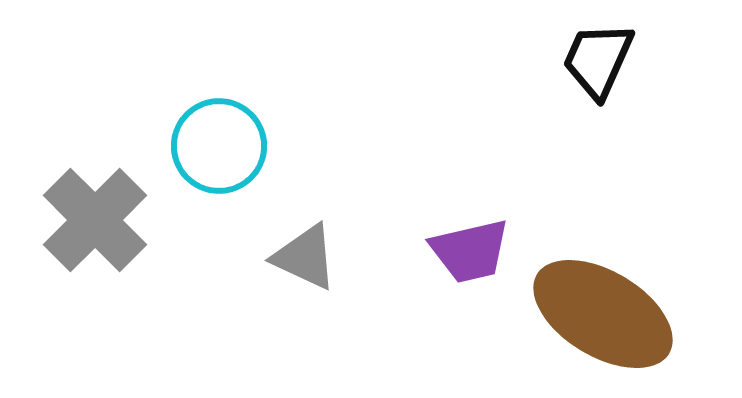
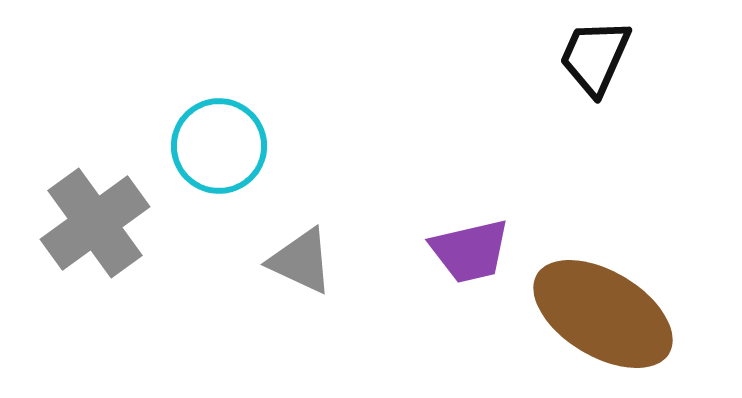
black trapezoid: moved 3 px left, 3 px up
gray cross: moved 3 px down; rotated 9 degrees clockwise
gray triangle: moved 4 px left, 4 px down
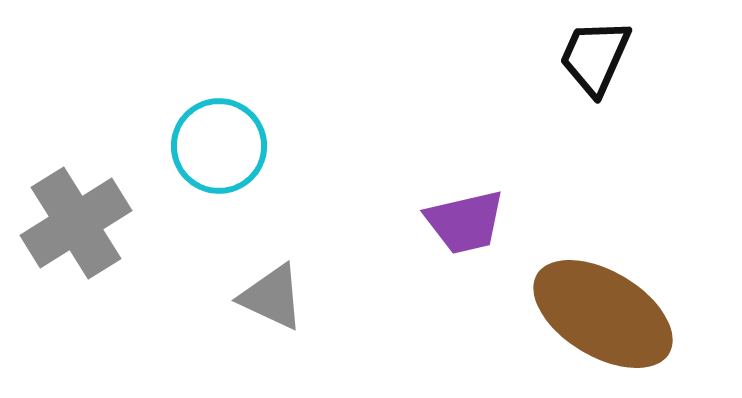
gray cross: moved 19 px left; rotated 4 degrees clockwise
purple trapezoid: moved 5 px left, 29 px up
gray triangle: moved 29 px left, 36 px down
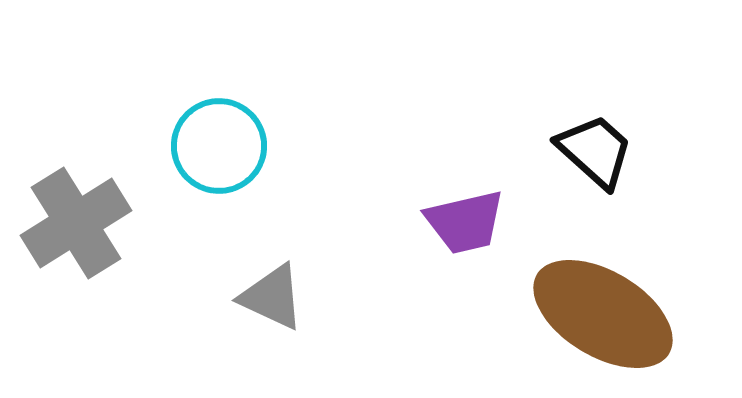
black trapezoid: moved 94 px down; rotated 108 degrees clockwise
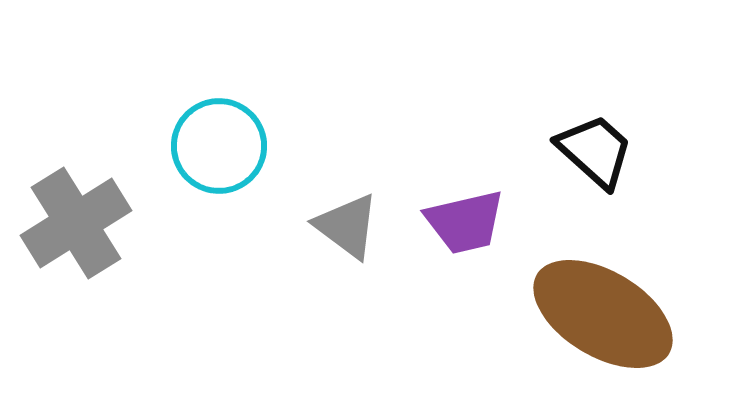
gray triangle: moved 75 px right, 71 px up; rotated 12 degrees clockwise
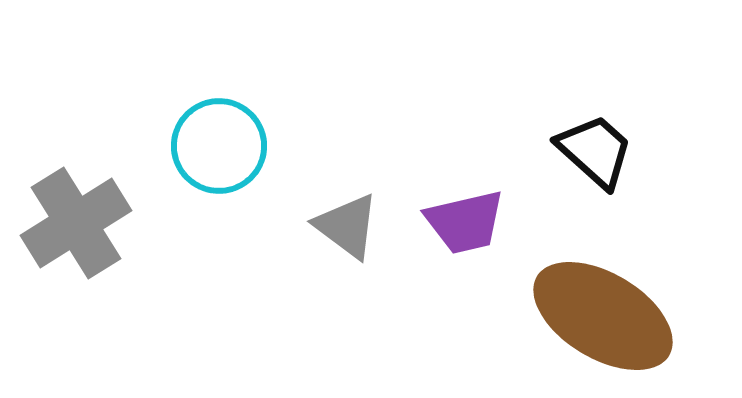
brown ellipse: moved 2 px down
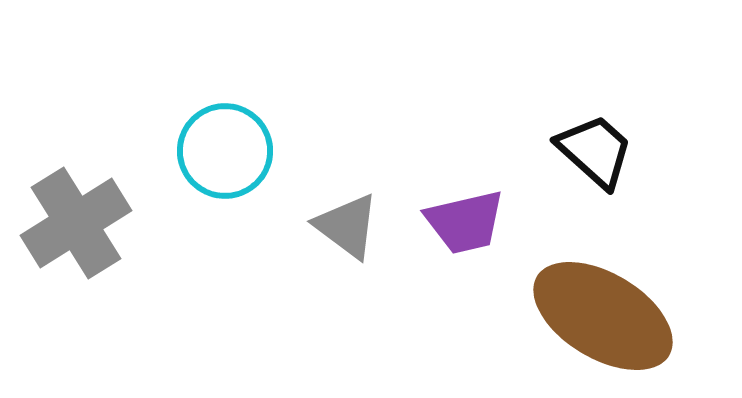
cyan circle: moved 6 px right, 5 px down
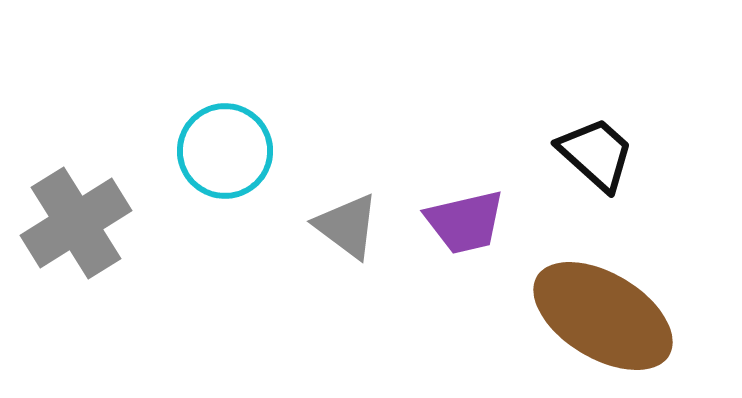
black trapezoid: moved 1 px right, 3 px down
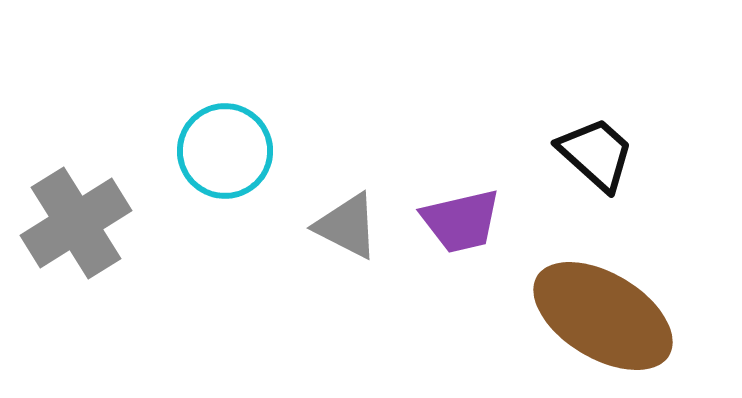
purple trapezoid: moved 4 px left, 1 px up
gray triangle: rotated 10 degrees counterclockwise
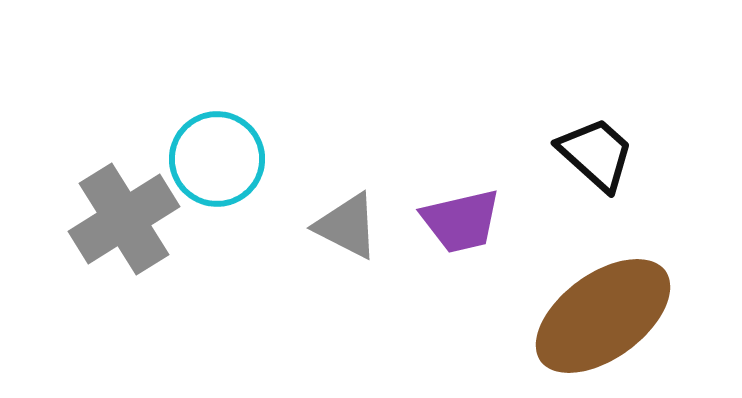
cyan circle: moved 8 px left, 8 px down
gray cross: moved 48 px right, 4 px up
brown ellipse: rotated 67 degrees counterclockwise
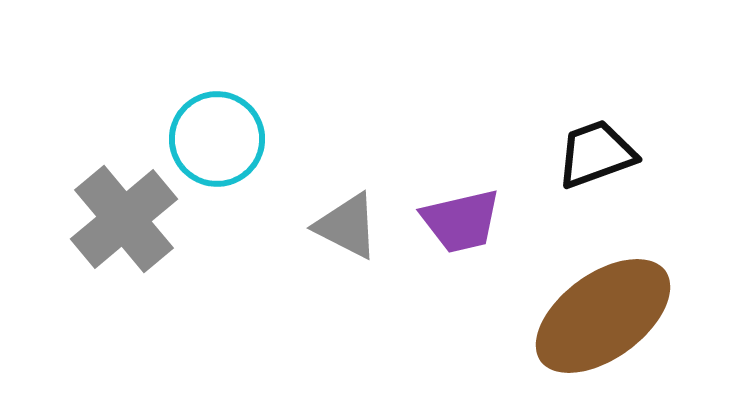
black trapezoid: rotated 62 degrees counterclockwise
cyan circle: moved 20 px up
gray cross: rotated 8 degrees counterclockwise
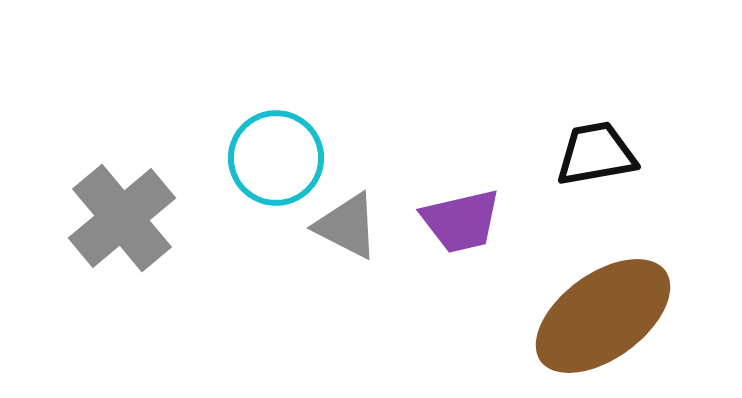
cyan circle: moved 59 px right, 19 px down
black trapezoid: rotated 10 degrees clockwise
gray cross: moved 2 px left, 1 px up
